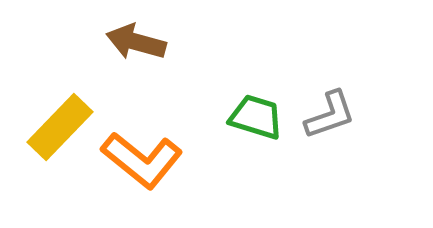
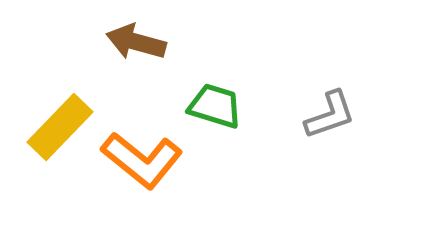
green trapezoid: moved 41 px left, 11 px up
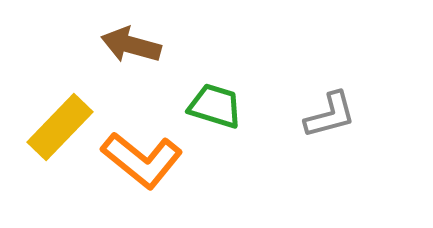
brown arrow: moved 5 px left, 3 px down
gray L-shape: rotated 4 degrees clockwise
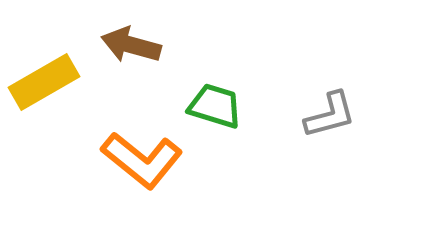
yellow rectangle: moved 16 px left, 45 px up; rotated 16 degrees clockwise
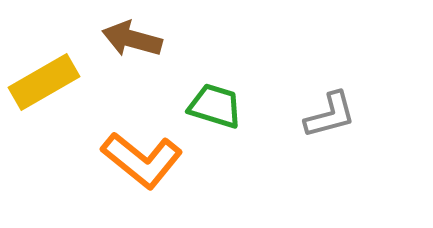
brown arrow: moved 1 px right, 6 px up
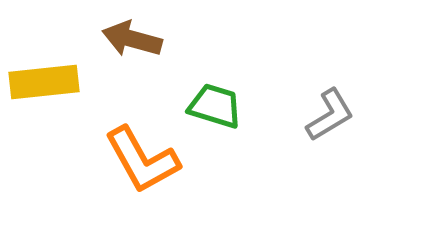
yellow rectangle: rotated 24 degrees clockwise
gray L-shape: rotated 16 degrees counterclockwise
orange L-shape: rotated 22 degrees clockwise
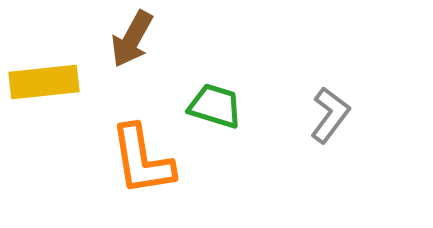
brown arrow: rotated 76 degrees counterclockwise
gray L-shape: rotated 22 degrees counterclockwise
orange L-shape: rotated 20 degrees clockwise
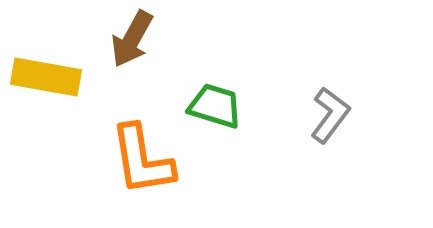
yellow rectangle: moved 2 px right, 5 px up; rotated 16 degrees clockwise
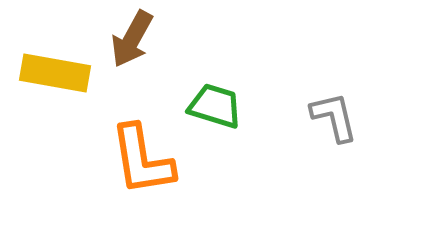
yellow rectangle: moved 9 px right, 4 px up
gray L-shape: moved 4 px right, 2 px down; rotated 50 degrees counterclockwise
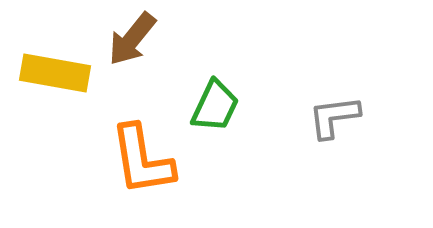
brown arrow: rotated 10 degrees clockwise
green trapezoid: rotated 98 degrees clockwise
gray L-shape: rotated 84 degrees counterclockwise
